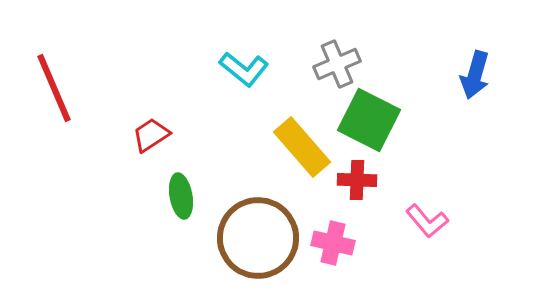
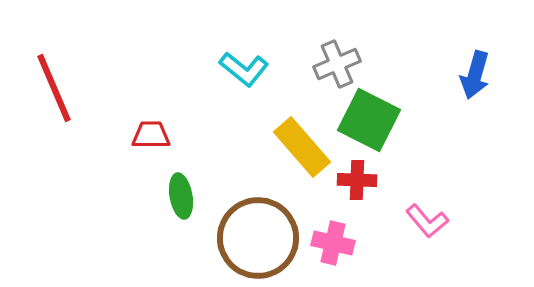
red trapezoid: rotated 33 degrees clockwise
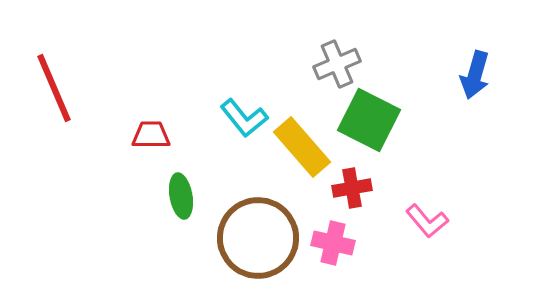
cyan L-shape: moved 49 px down; rotated 12 degrees clockwise
red cross: moved 5 px left, 8 px down; rotated 12 degrees counterclockwise
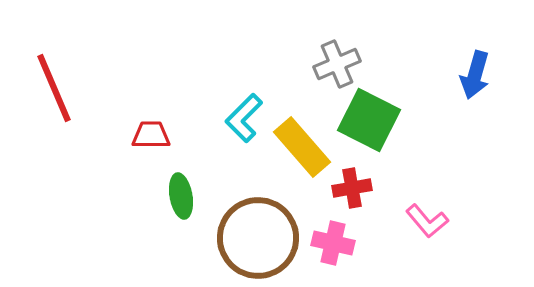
cyan L-shape: rotated 84 degrees clockwise
